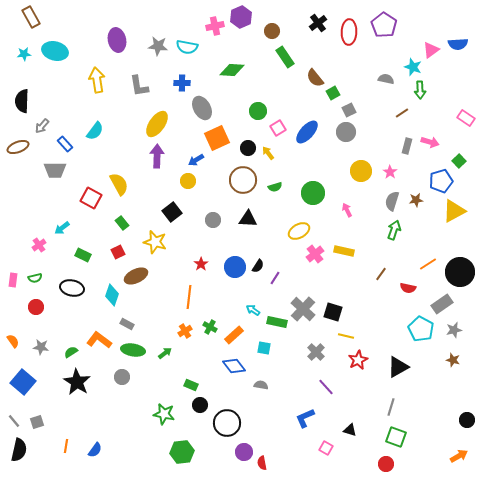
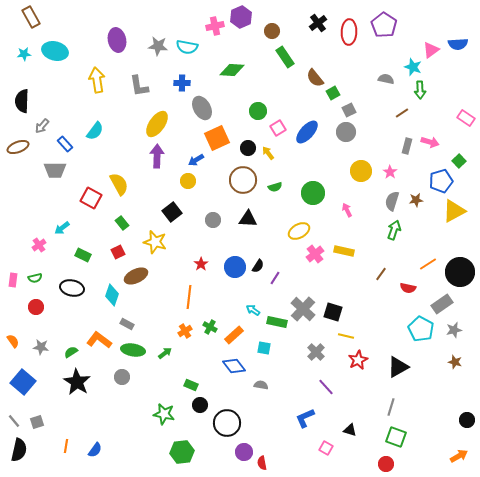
brown star at (453, 360): moved 2 px right, 2 px down
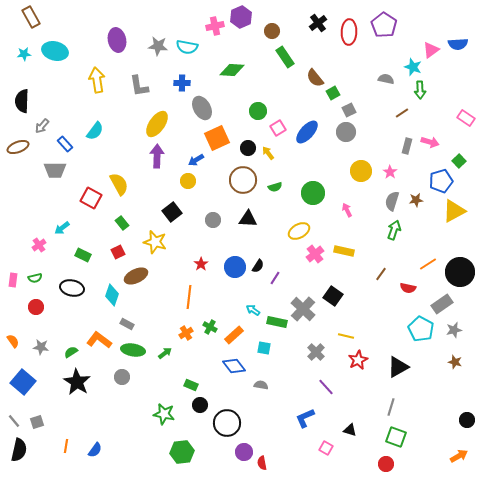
black square at (333, 312): moved 16 px up; rotated 18 degrees clockwise
orange cross at (185, 331): moved 1 px right, 2 px down
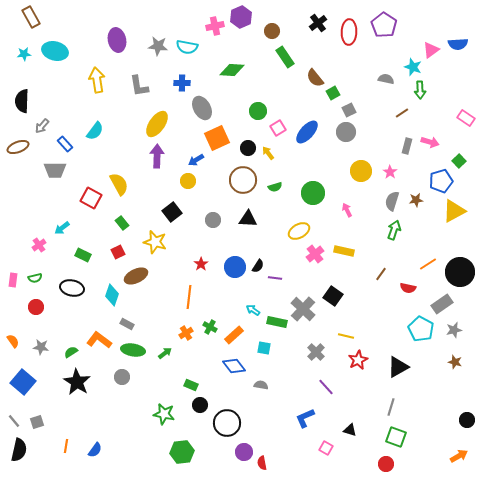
purple line at (275, 278): rotated 64 degrees clockwise
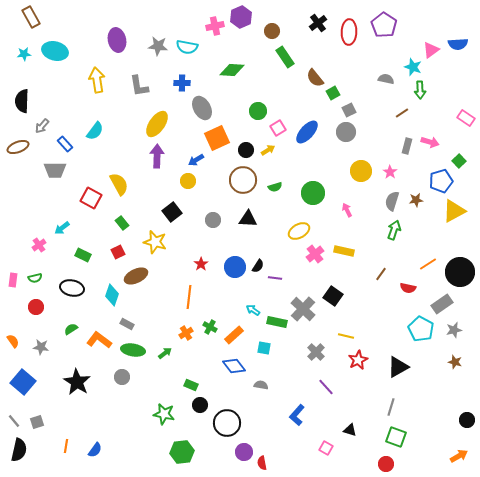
black circle at (248, 148): moved 2 px left, 2 px down
yellow arrow at (268, 153): moved 3 px up; rotated 96 degrees clockwise
green semicircle at (71, 352): moved 23 px up
blue L-shape at (305, 418): moved 8 px left, 3 px up; rotated 25 degrees counterclockwise
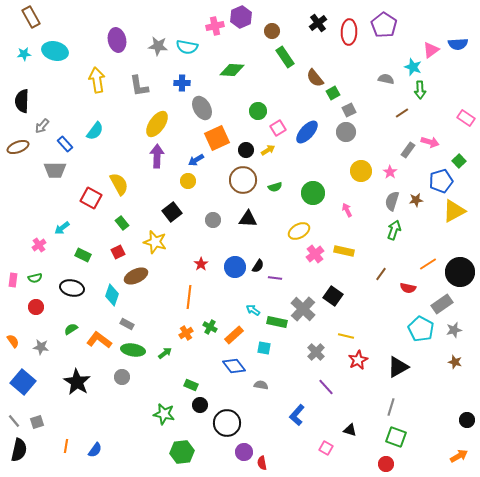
gray rectangle at (407, 146): moved 1 px right, 4 px down; rotated 21 degrees clockwise
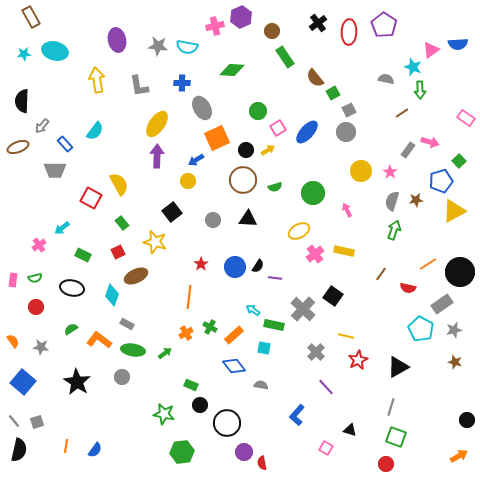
green rectangle at (277, 322): moved 3 px left, 3 px down
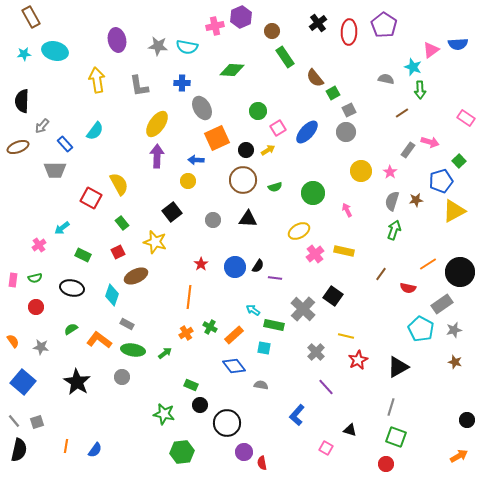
blue arrow at (196, 160): rotated 35 degrees clockwise
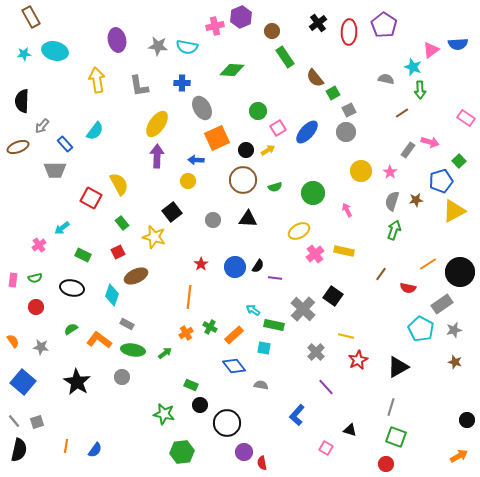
yellow star at (155, 242): moved 1 px left, 5 px up
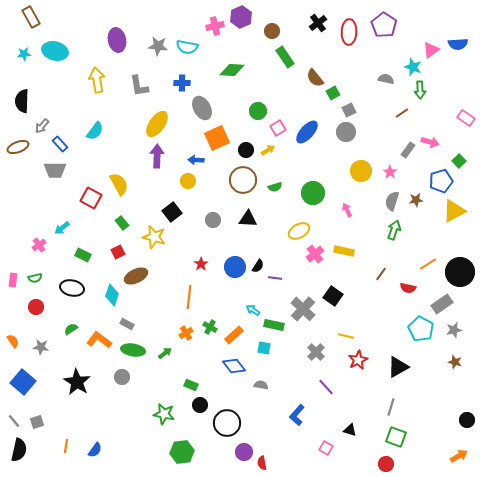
blue rectangle at (65, 144): moved 5 px left
